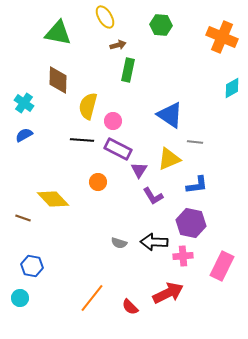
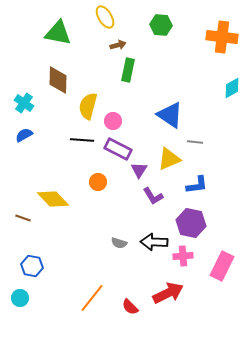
orange cross: rotated 16 degrees counterclockwise
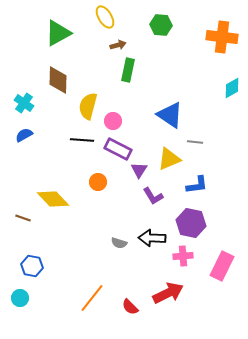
green triangle: rotated 40 degrees counterclockwise
black arrow: moved 2 px left, 4 px up
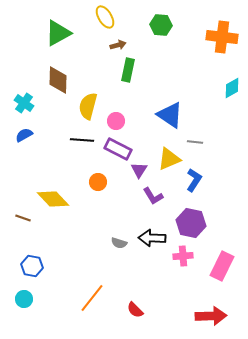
pink circle: moved 3 px right
blue L-shape: moved 3 px left, 5 px up; rotated 50 degrees counterclockwise
red arrow: moved 43 px right, 23 px down; rotated 24 degrees clockwise
cyan circle: moved 4 px right, 1 px down
red semicircle: moved 5 px right, 3 px down
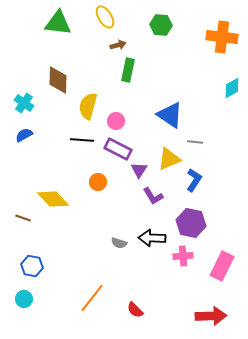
green triangle: moved 10 px up; rotated 36 degrees clockwise
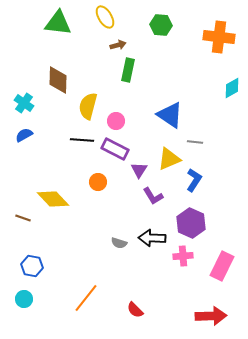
orange cross: moved 3 px left
purple rectangle: moved 3 px left
purple hexagon: rotated 12 degrees clockwise
orange line: moved 6 px left
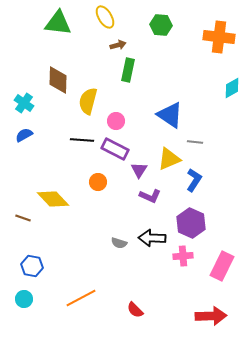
yellow semicircle: moved 5 px up
purple L-shape: moved 3 px left; rotated 35 degrees counterclockwise
orange line: moved 5 px left; rotated 24 degrees clockwise
